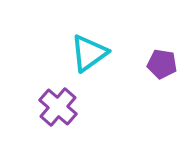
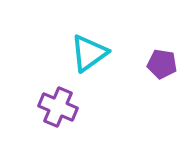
purple cross: rotated 18 degrees counterclockwise
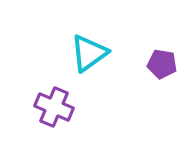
purple cross: moved 4 px left
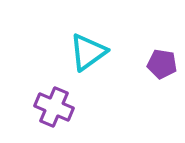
cyan triangle: moved 1 px left, 1 px up
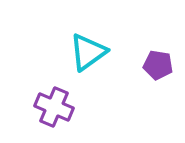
purple pentagon: moved 4 px left, 1 px down
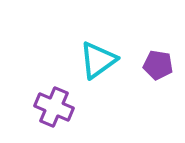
cyan triangle: moved 10 px right, 8 px down
